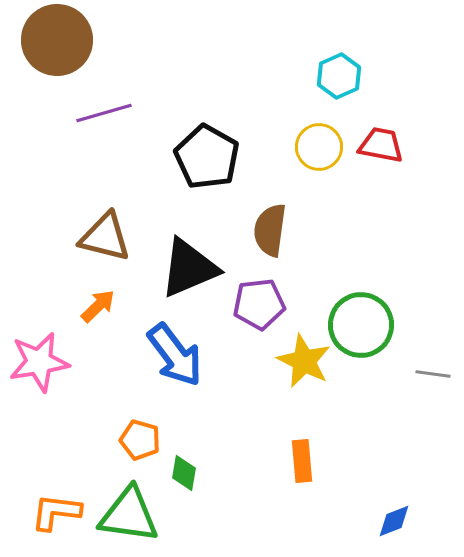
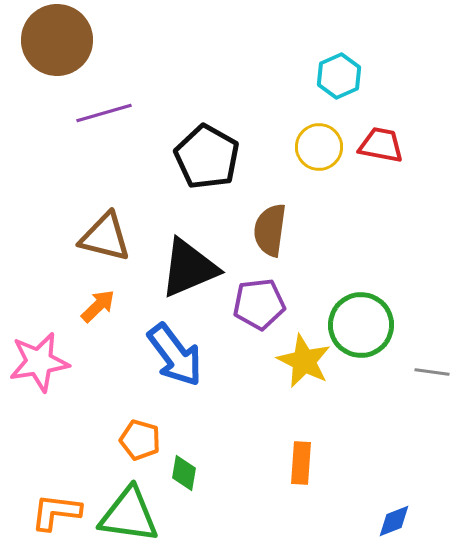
gray line: moved 1 px left, 2 px up
orange rectangle: moved 1 px left, 2 px down; rotated 9 degrees clockwise
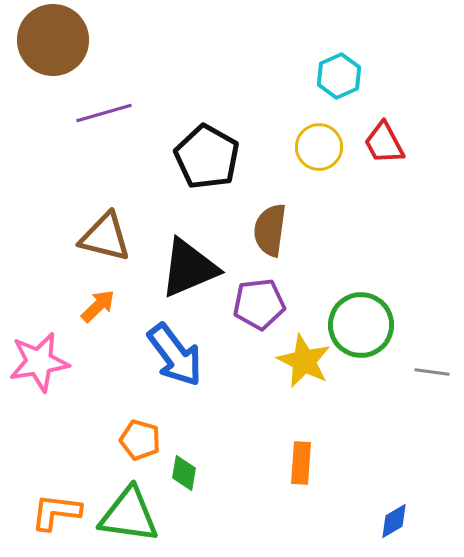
brown circle: moved 4 px left
red trapezoid: moved 3 px right, 2 px up; rotated 129 degrees counterclockwise
blue diamond: rotated 9 degrees counterclockwise
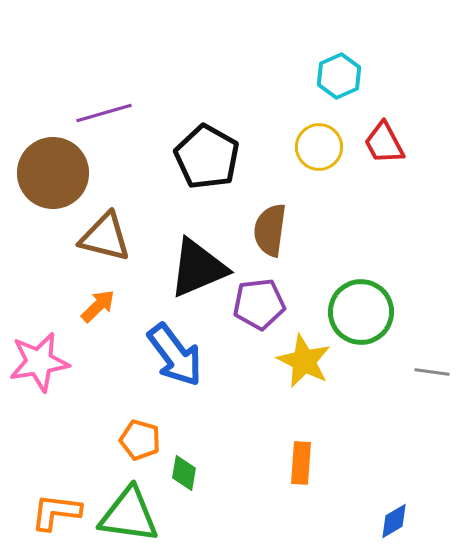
brown circle: moved 133 px down
black triangle: moved 9 px right
green circle: moved 13 px up
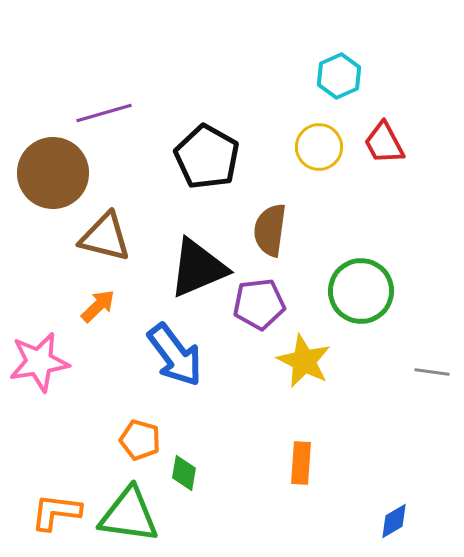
green circle: moved 21 px up
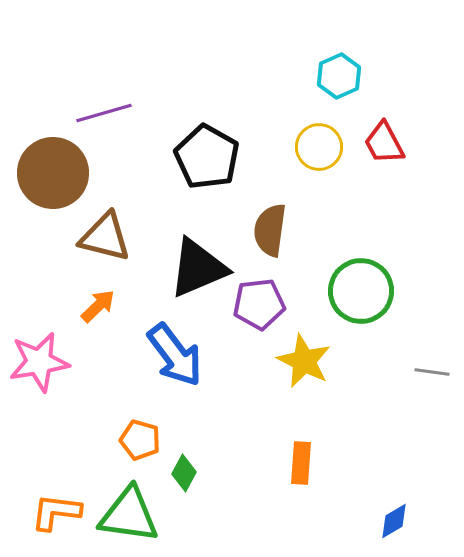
green diamond: rotated 18 degrees clockwise
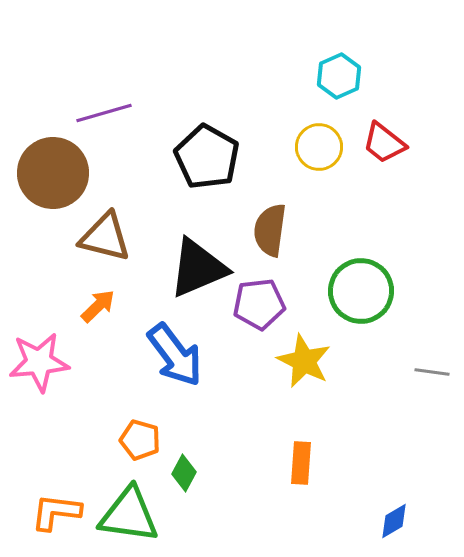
red trapezoid: rotated 24 degrees counterclockwise
pink star: rotated 4 degrees clockwise
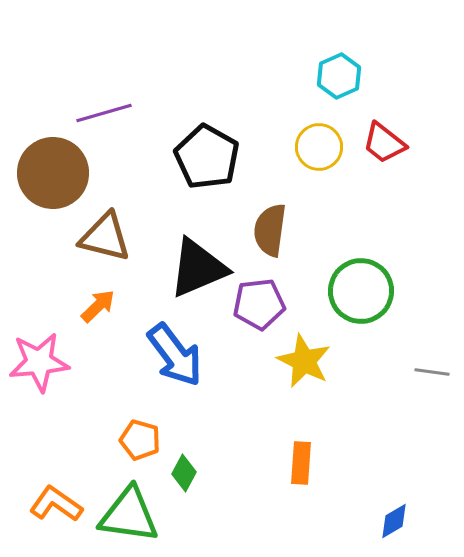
orange L-shape: moved 8 px up; rotated 28 degrees clockwise
